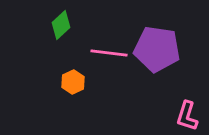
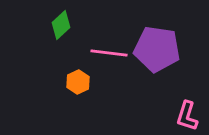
orange hexagon: moved 5 px right
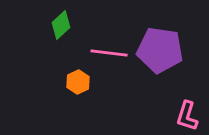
purple pentagon: moved 3 px right, 1 px down
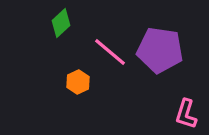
green diamond: moved 2 px up
pink line: moved 1 px right, 1 px up; rotated 33 degrees clockwise
pink L-shape: moved 1 px left, 2 px up
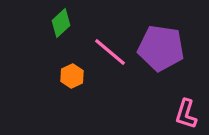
purple pentagon: moved 1 px right, 2 px up
orange hexagon: moved 6 px left, 6 px up
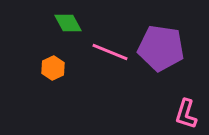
green diamond: moved 7 px right; rotated 76 degrees counterclockwise
pink line: rotated 18 degrees counterclockwise
orange hexagon: moved 19 px left, 8 px up
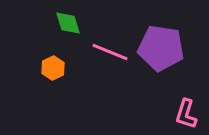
green diamond: rotated 12 degrees clockwise
